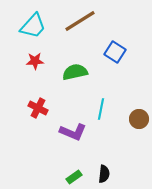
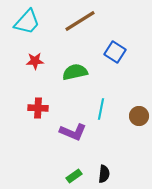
cyan trapezoid: moved 6 px left, 4 px up
red cross: rotated 24 degrees counterclockwise
brown circle: moved 3 px up
green rectangle: moved 1 px up
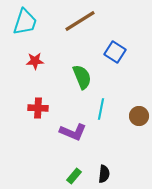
cyan trapezoid: moved 2 px left; rotated 24 degrees counterclockwise
green semicircle: moved 7 px right, 5 px down; rotated 80 degrees clockwise
green rectangle: rotated 14 degrees counterclockwise
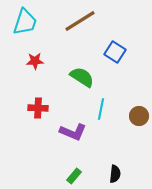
green semicircle: rotated 35 degrees counterclockwise
black semicircle: moved 11 px right
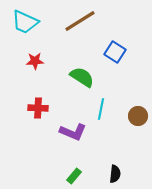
cyan trapezoid: rotated 96 degrees clockwise
brown circle: moved 1 px left
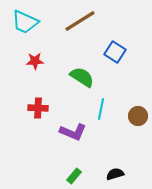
black semicircle: rotated 114 degrees counterclockwise
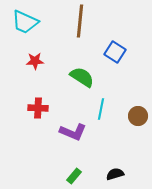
brown line: rotated 52 degrees counterclockwise
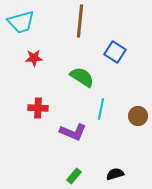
cyan trapezoid: moved 4 px left; rotated 40 degrees counterclockwise
red star: moved 1 px left, 3 px up
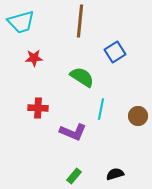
blue square: rotated 25 degrees clockwise
